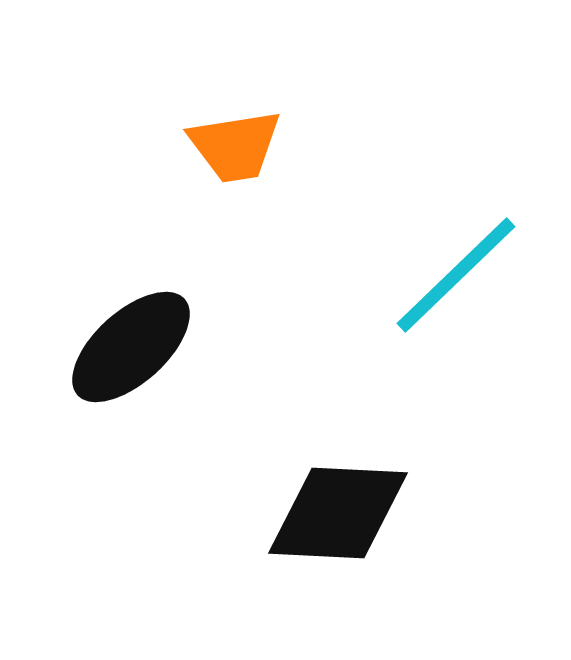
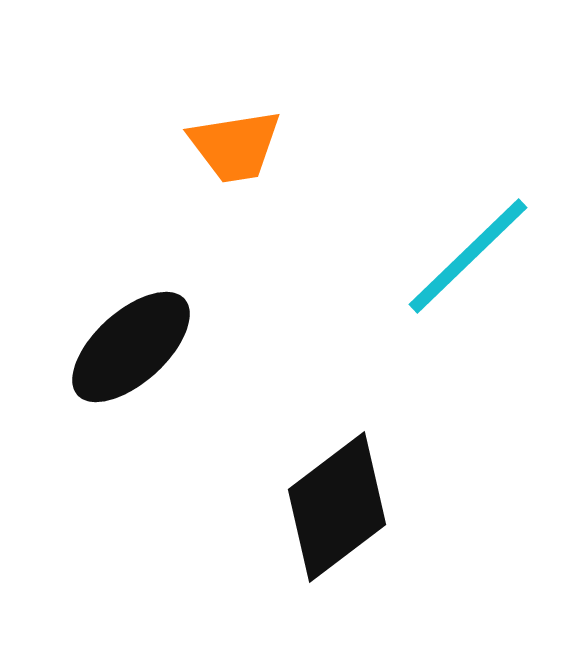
cyan line: moved 12 px right, 19 px up
black diamond: moved 1 px left, 6 px up; rotated 40 degrees counterclockwise
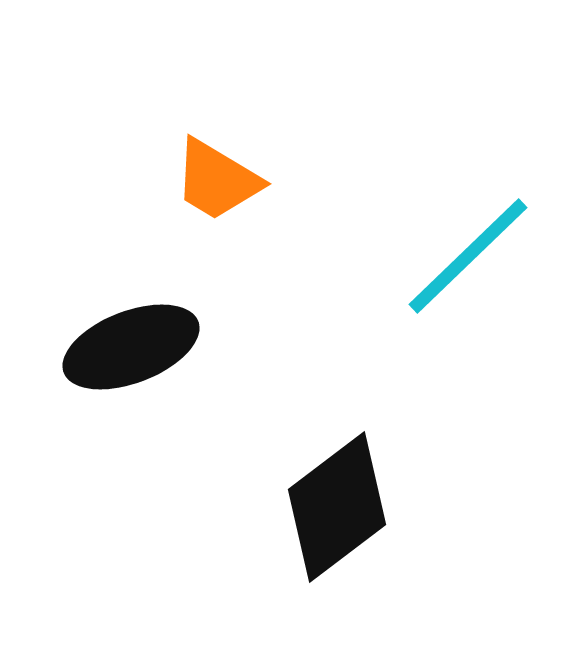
orange trapezoid: moved 18 px left, 34 px down; rotated 40 degrees clockwise
black ellipse: rotated 21 degrees clockwise
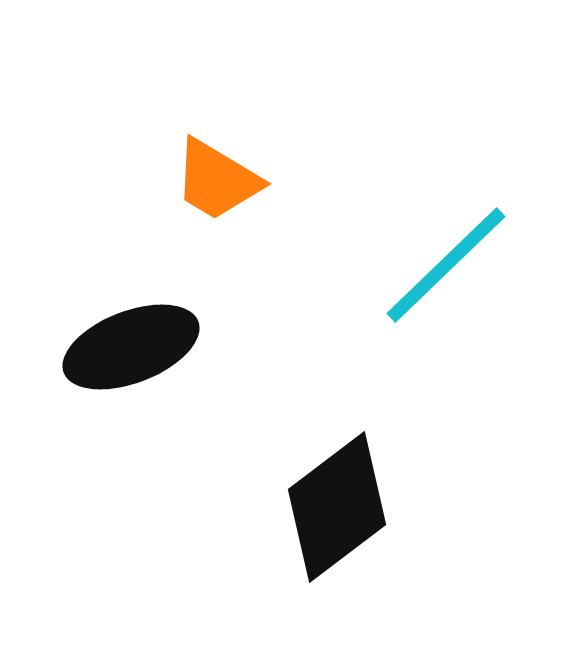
cyan line: moved 22 px left, 9 px down
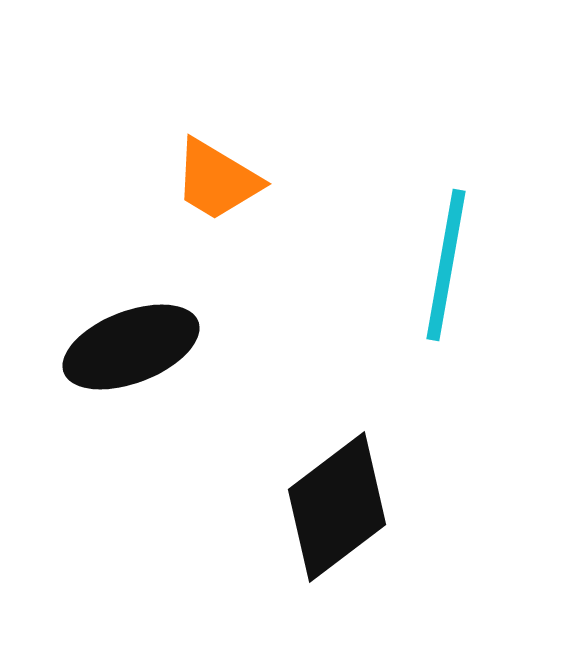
cyan line: rotated 36 degrees counterclockwise
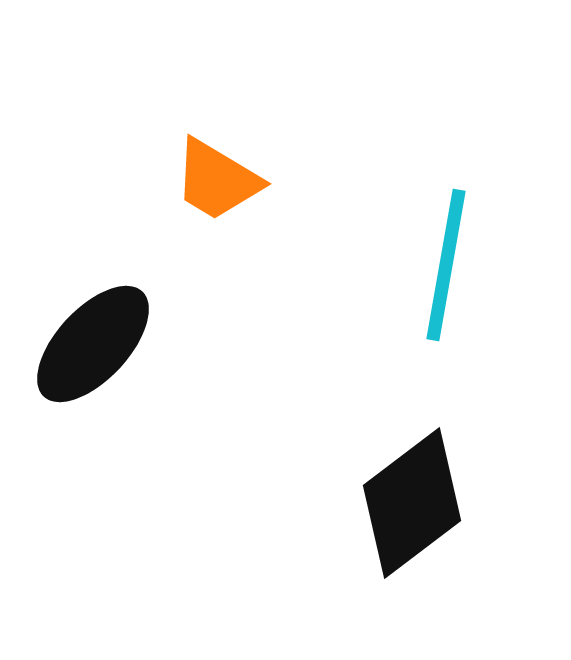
black ellipse: moved 38 px left, 3 px up; rotated 26 degrees counterclockwise
black diamond: moved 75 px right, 4 px up
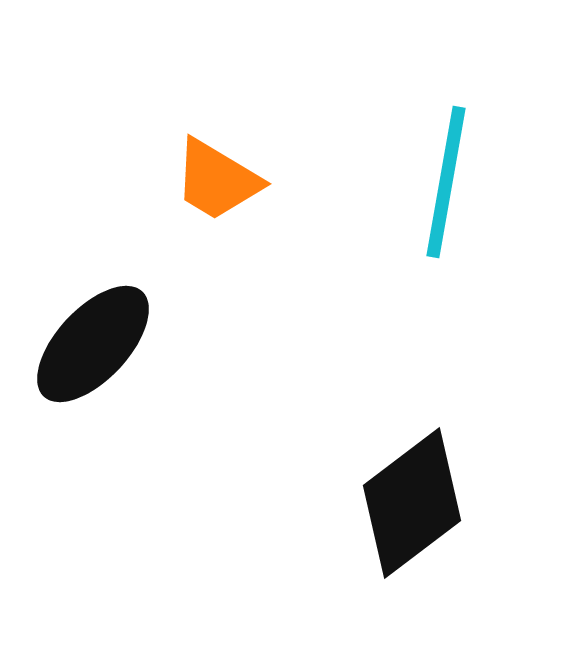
cyan line: moved 83 px up
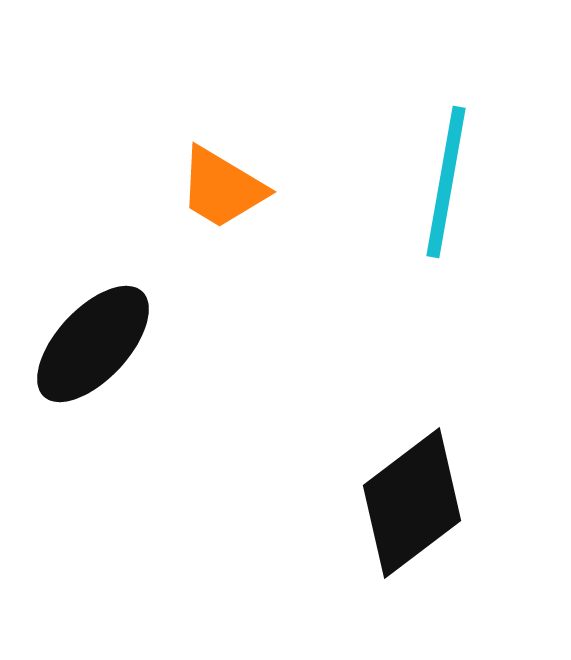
orange trapezoid: moved 5 px right, 8 px down
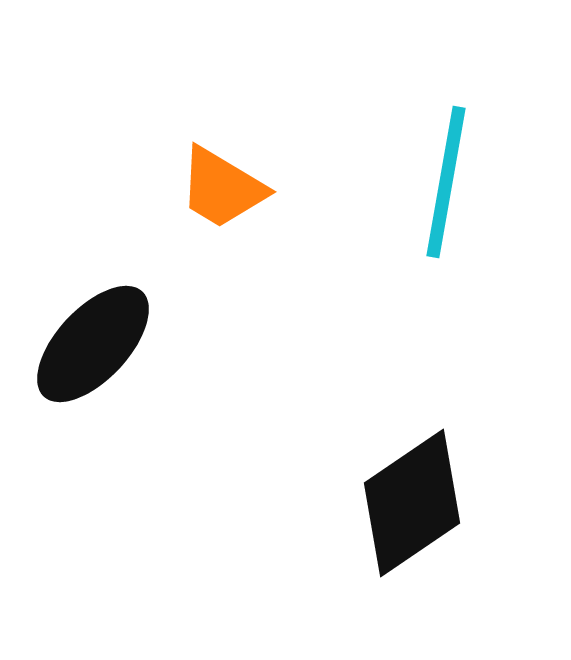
black diamond: rotated 3 degrees clockwise
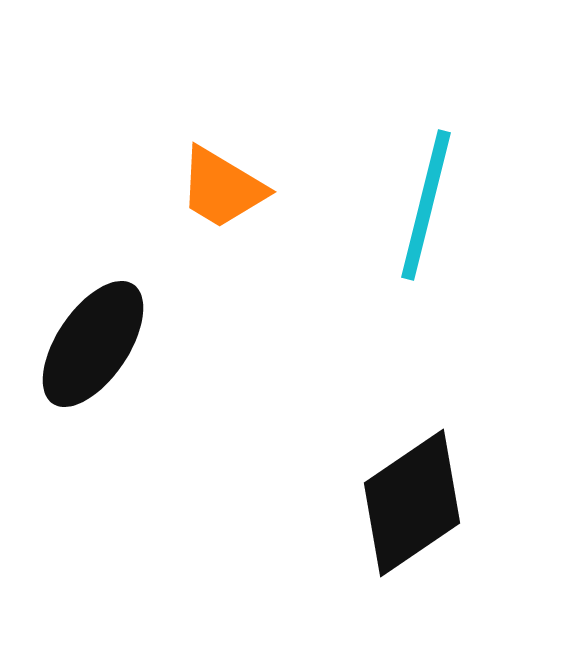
cyan line: moved 20 px left, 23 px down; rotated 4 degrees clockwise
black ellipse: rotated 9 degrees counterclockwise
